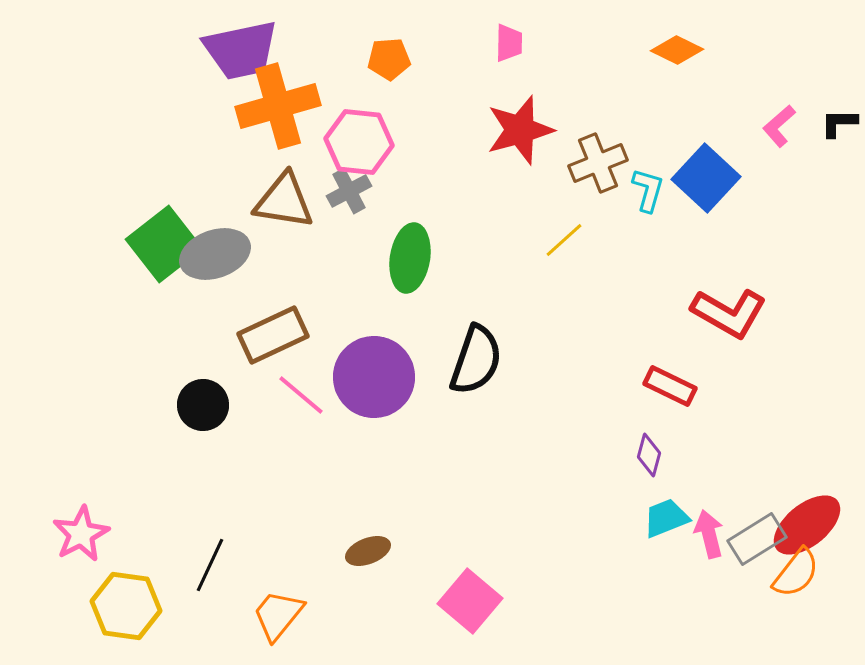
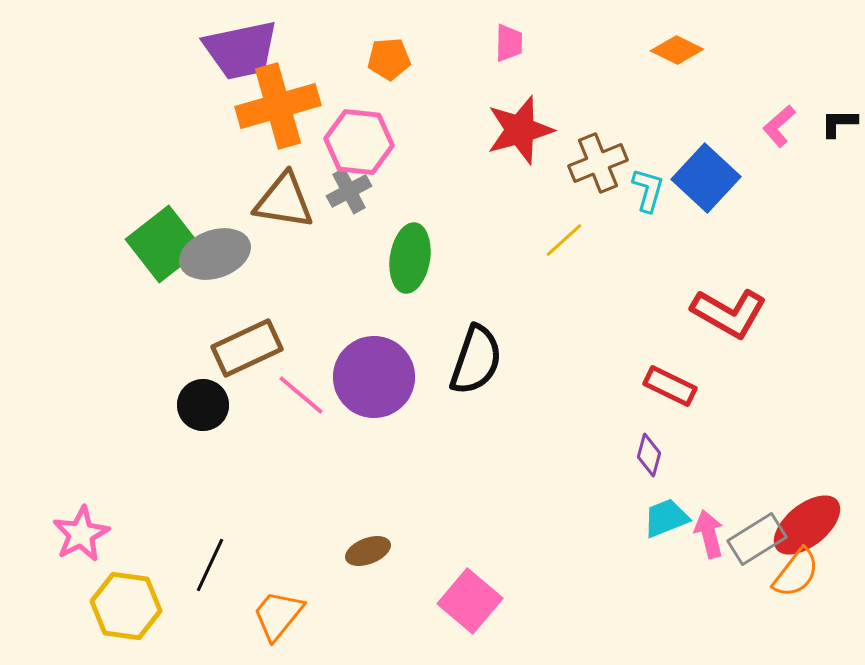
brown rectangle: moved 26 px left, 13 px down
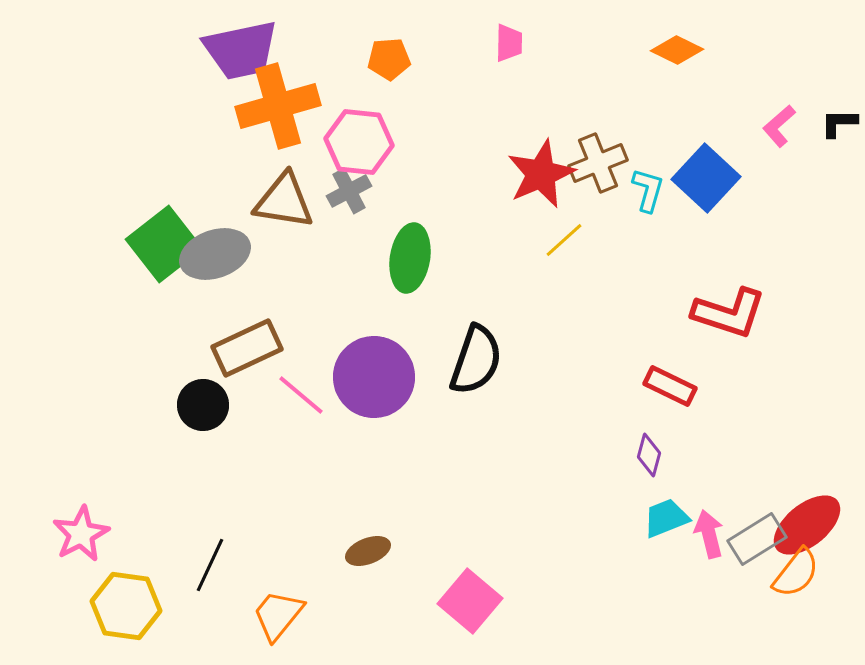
red star: moved 21 px right, 44 px down; rotated 8 degrees counterclockwise
red L-shape: rotated 12 degrees counterclockwise
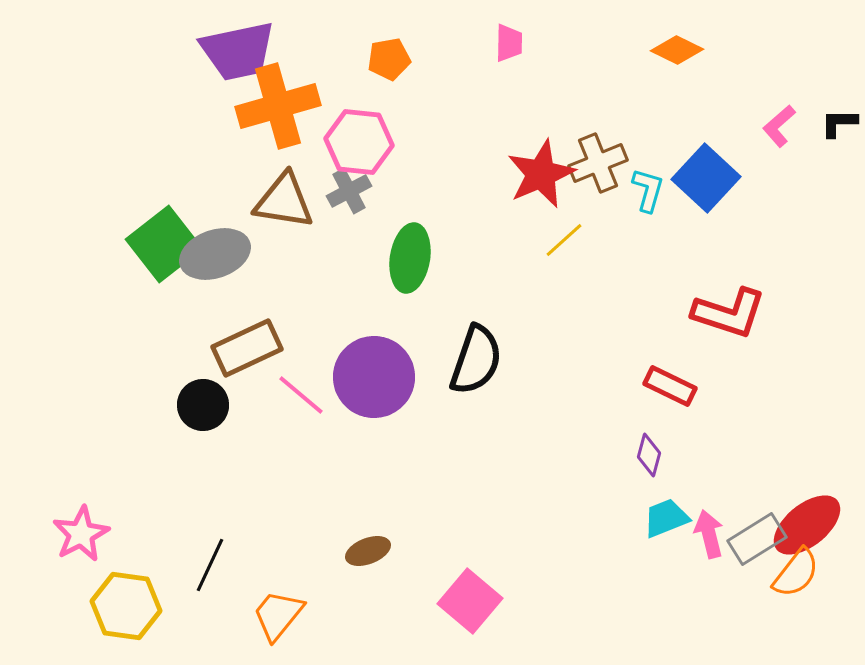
purple trapezoid: moved 3 px left, 1 px down
orange pentagon: rotated 6 degrees counterclockwise
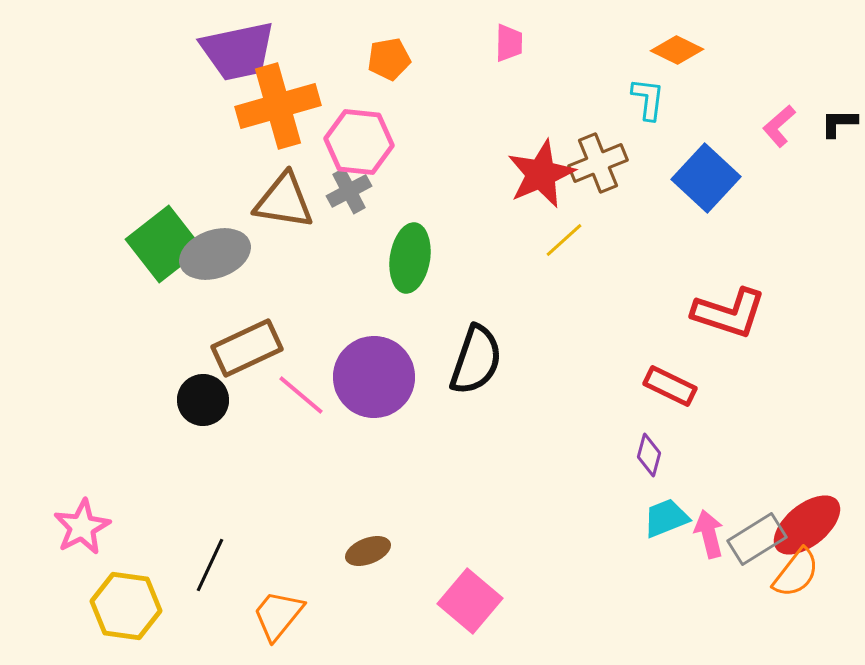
cyan L-shape: moved 91 px up; rotated 9 degrees counterclockwise
black circle: moved 5 px up
pink star: moved 1 px right, 7 px up
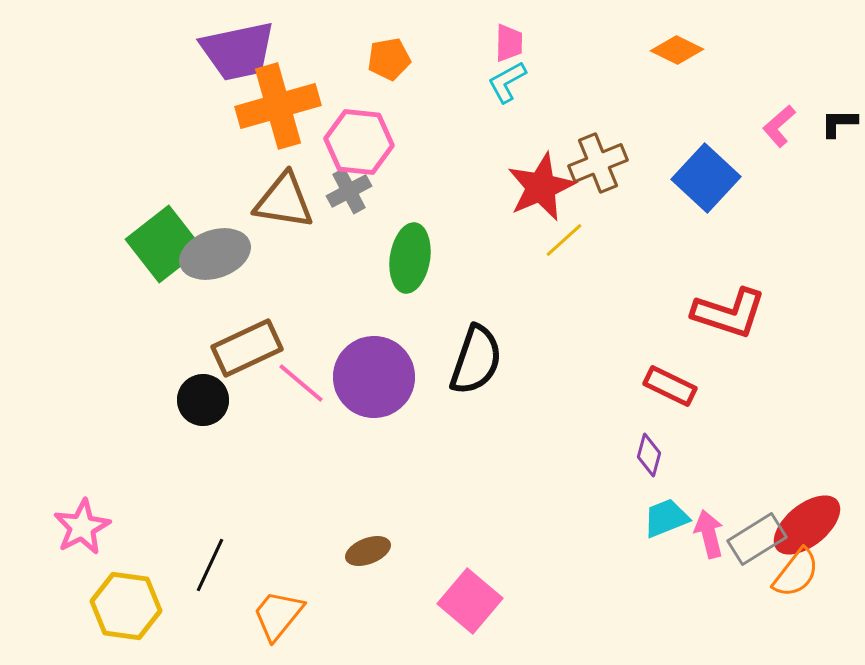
cyan L-shape: moved 141 px left, 17 px up; rotated 126 degrees counterclockwise
red star: moved 13 px down
pink line: moved 12 px up
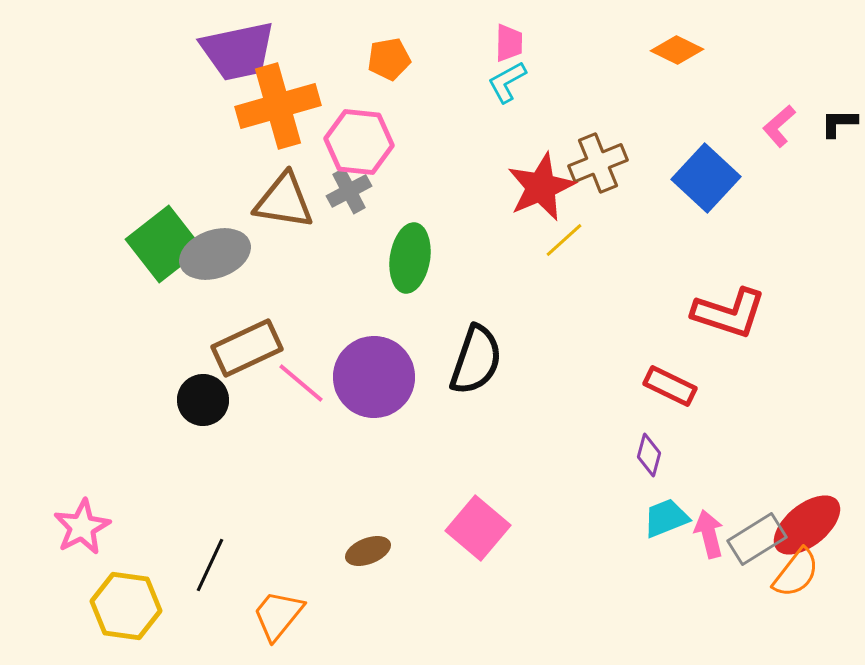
pink square: moved 8 px right, 73 px up
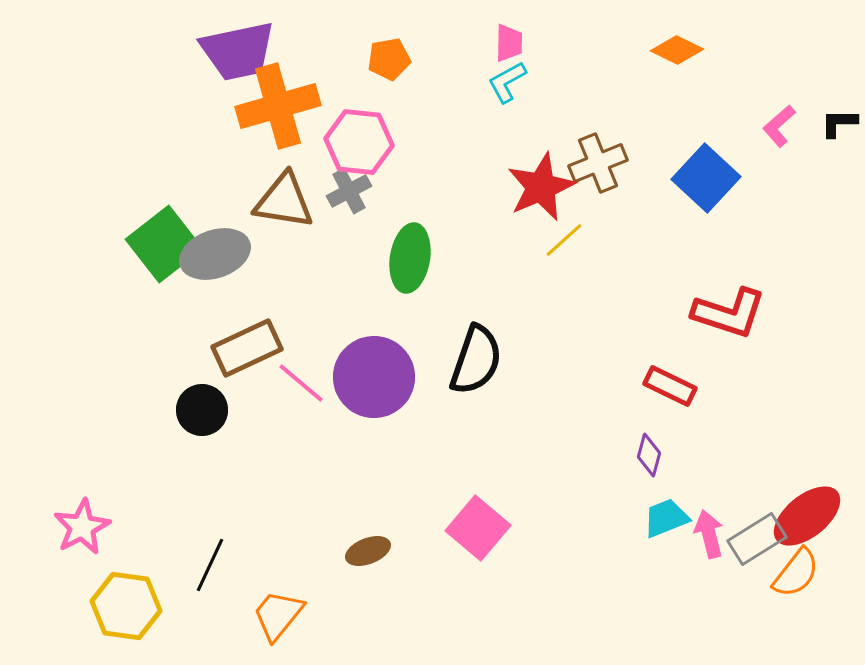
black circle: moved 1 px left, 10 px down
red ellipse: moved 9 px up
